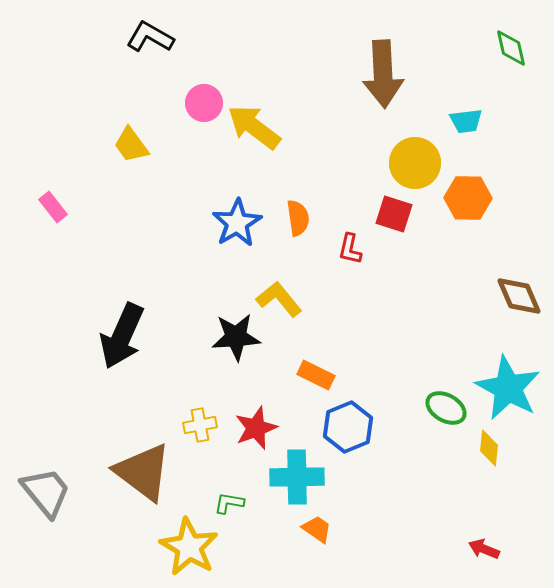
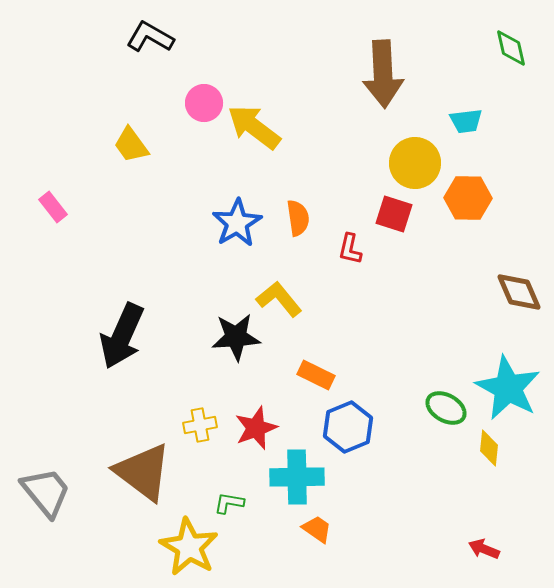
brown diamond: moved 4 px up
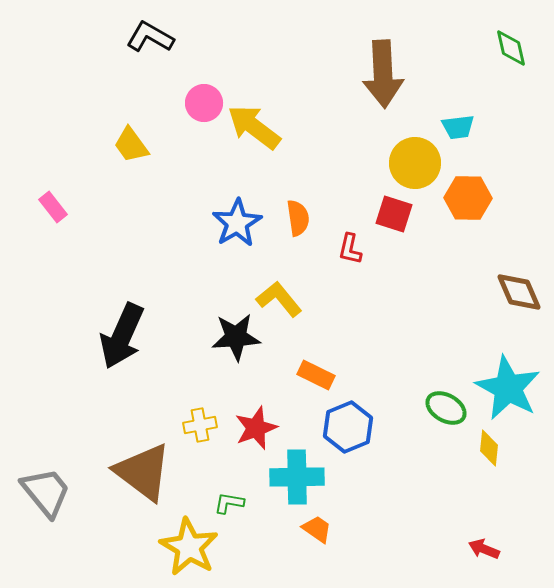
cyan trapezoid: moved 8 px left, 6 px down
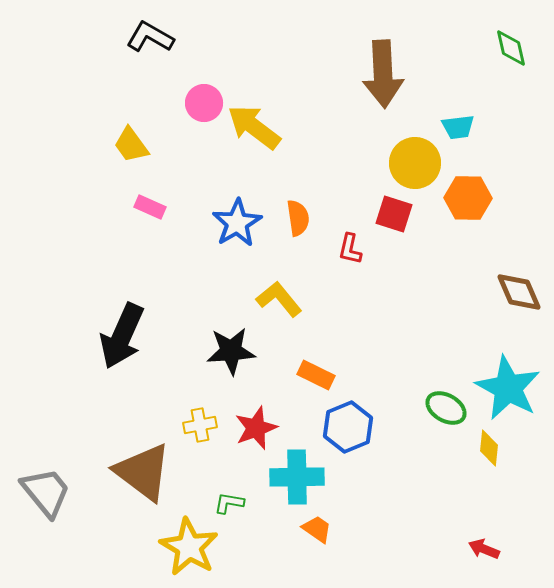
pink rectangle: moved 97 px right; rotated 28 degrees counterclockwise
black star: moved 5 px left, 14 px down
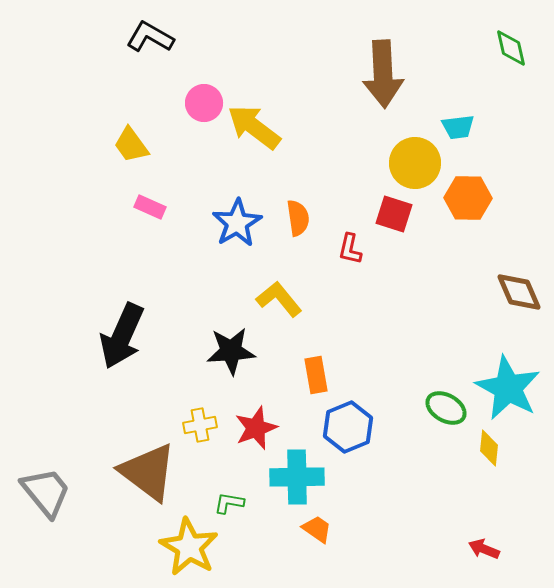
orange rectangle: rotated 54 degrees clockwise
brown triangle: moved 5 px right
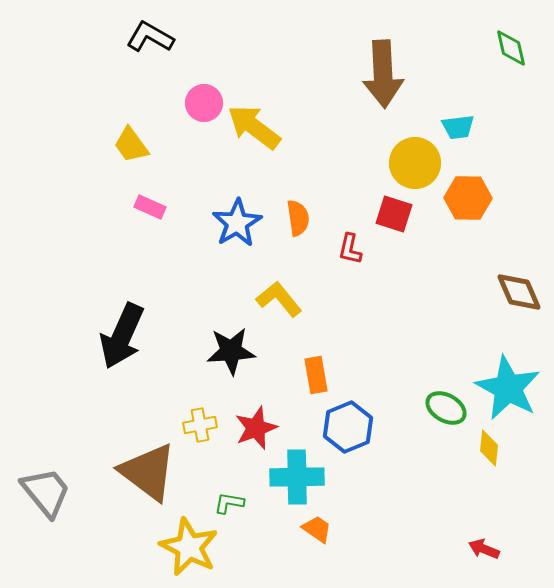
yellow star: rotated 4 degrees counterclockwise
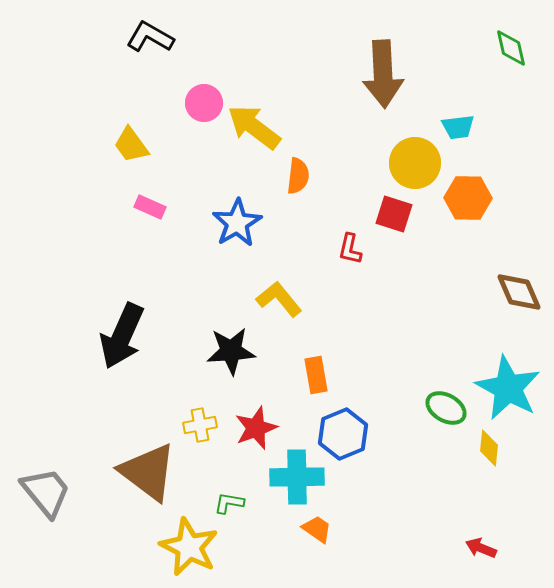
orange semicircle: moved 42 px up; rotated 15 degrees clockwise
blue hexagon: moved 5 px left, 7 px down
red arrow: moved 3 px left, 1 px up
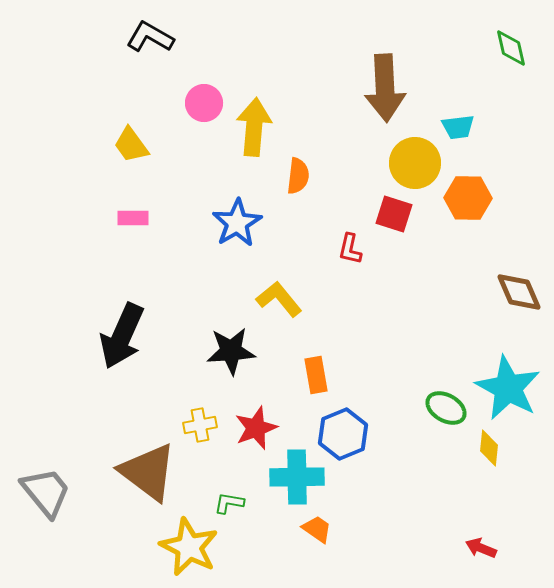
brown arrow: moved 2 px right, 14 px down
yellow arrow: rotated 58 degrees clockwise
pink rectangle: moved 17 px left, 11 px down; rotated 24 degrees counterclockwise
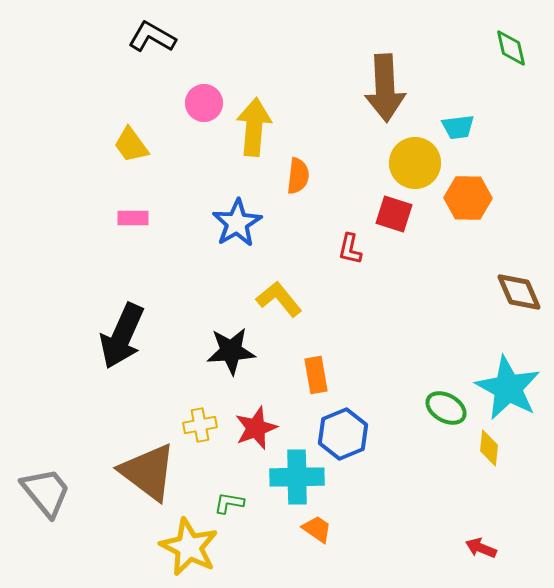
black L-shape: moved 2 px right
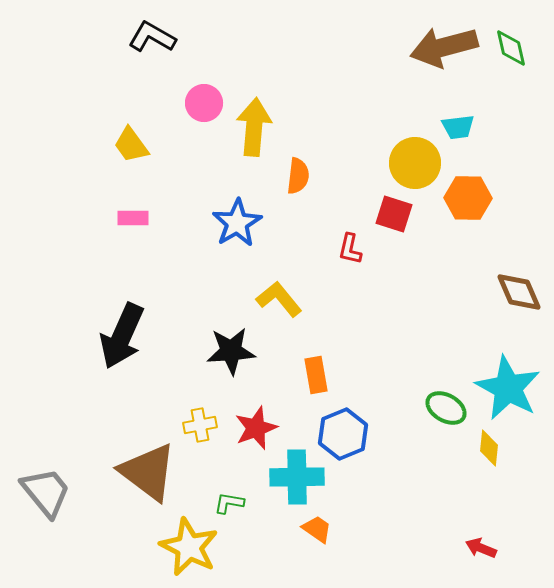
brown arrow: moved 59 px right, 41 px up; rotated 78 degrees clockwise
